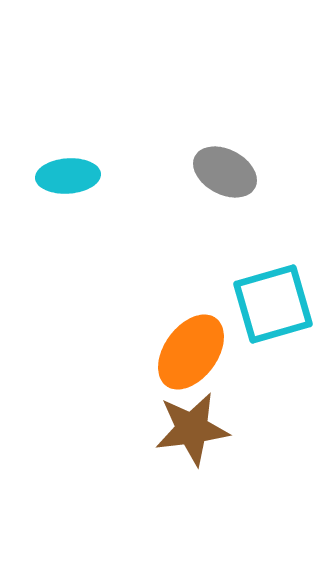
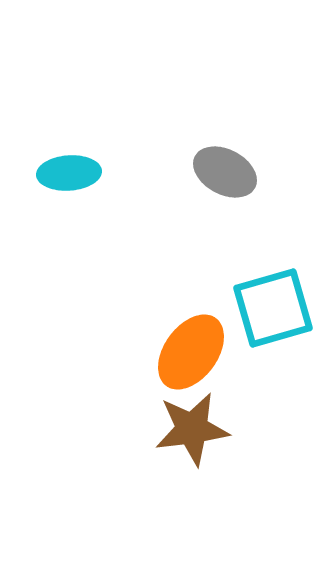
cyan ellipse: moved 1 px right, 3 px up
cyan square: moved 4 px down
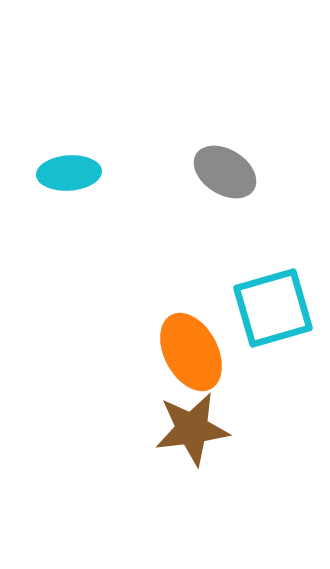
gray ellipse: rotated 4 degrees clockwise
orange ellipse: rotated 64 degrees counterclockwise
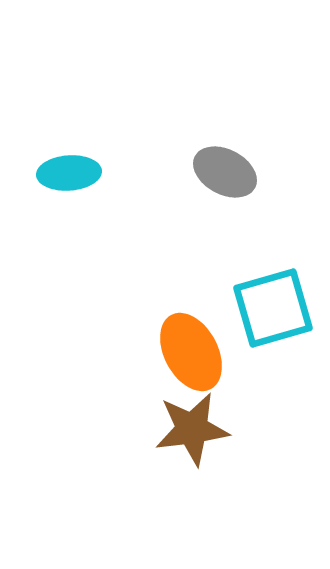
gray ellipse: rotated 4 degrees counterclockwise
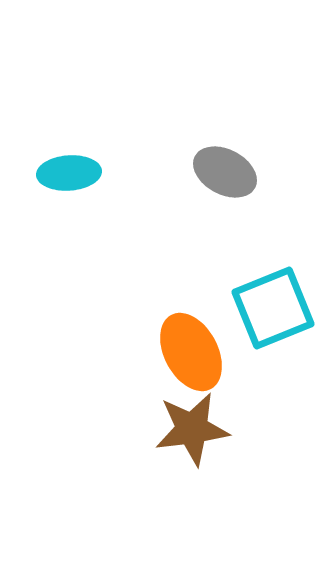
cyan square: rotated 6 degrees counterclockwise
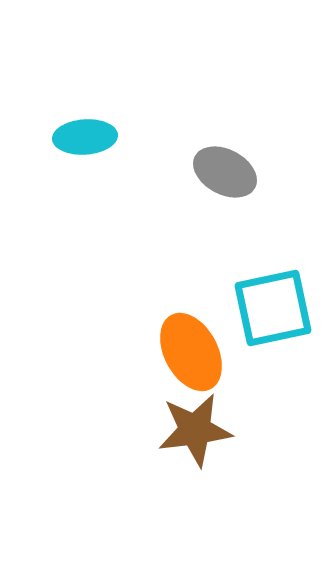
cyan ellipse: moved 16 px right, 36 px up
cyan square: rotated 10 degrees clockwise
brown star: moved 3 px right, 1 px down
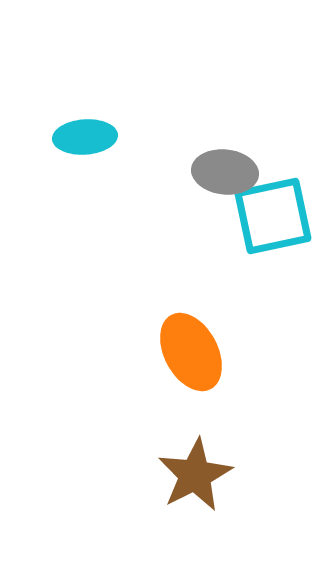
gray ellipse: rotated 22 degrees counterclockwise
cyan square: moved 92 px up
brown star: moved 45 px down; rotated 20 degrees counterclockwise
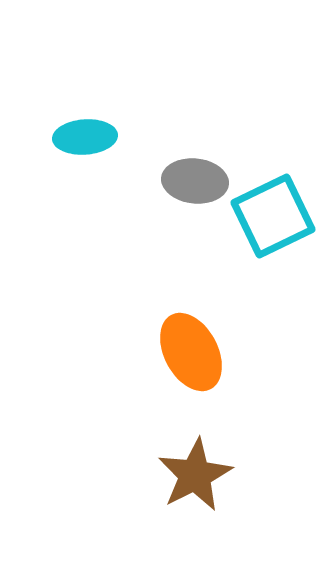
gray ellipse: moved 30 px left, 9 px down
cyan square: rotated 14 degrees counterclockwise
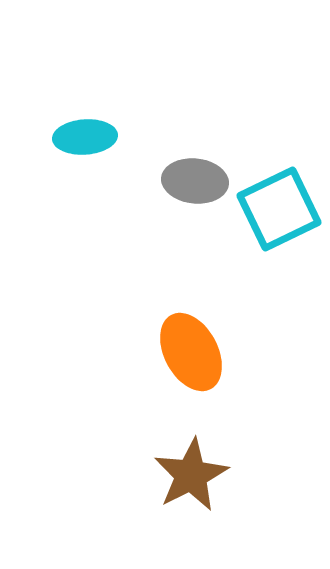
cyan square: moved 6 px right, 7 px up
brown star: moved 4 px left
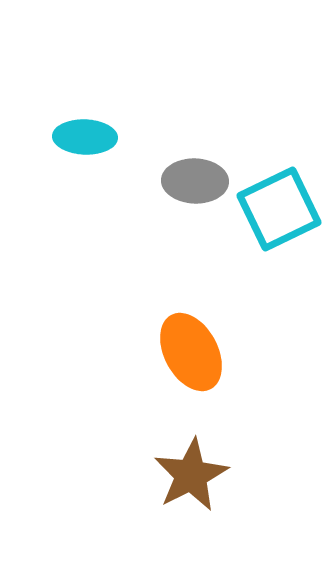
cyan ellipse: rotated 6 degrees clockwise
gray ellipse: rotated 4 degrees counterclockwise
